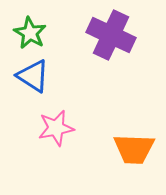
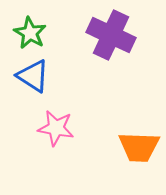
pink star: rotated 21 degrees clockwise
orange trapezoid: moved 5 px right, 2 px up
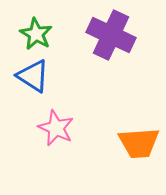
green star: moved 6 px right, 1 px down
pink star: rotated 15 degrees clockwise
orange trapezoid: moved 4 px up; rotated 6 degrees counterclockwise
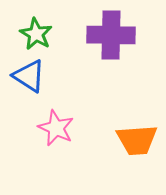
purple cross: rotated 24 degrees counterclockwise
blue triangle: moved 4 px left
orange trapezoid: moved 2 px left, 3 px up
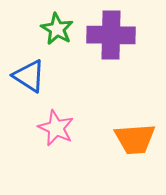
green star: moved 21 px right, 5 px up
orange trapezoid: moved 2 px left, 1 px up
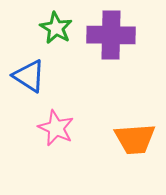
green star: moved 1 px left, 1 px up
